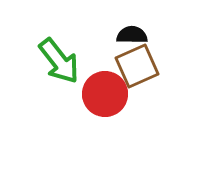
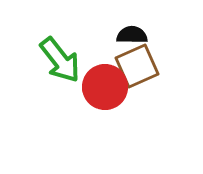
green arrow: moved 1 px right, 1 px up
red circle: moved 7 px up
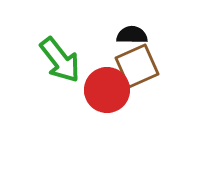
red circle: moved 2 px right, 3 px down
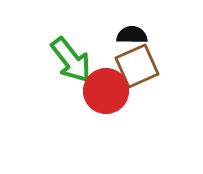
green arrow: moved 11 px right
red circle: moved 1 px left, 1 px down
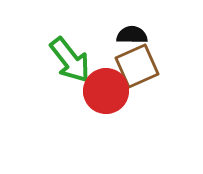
green arrow: moved 1 px left
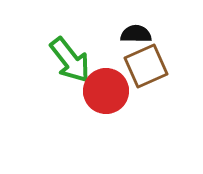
black semicircle: moved 4 px right, 1 px up
brown square: moved 9 px right
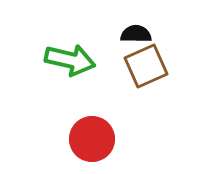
green arrow: rotated 39 degrees counterclockwise
red circle: moved 14 px left, 48 px down
